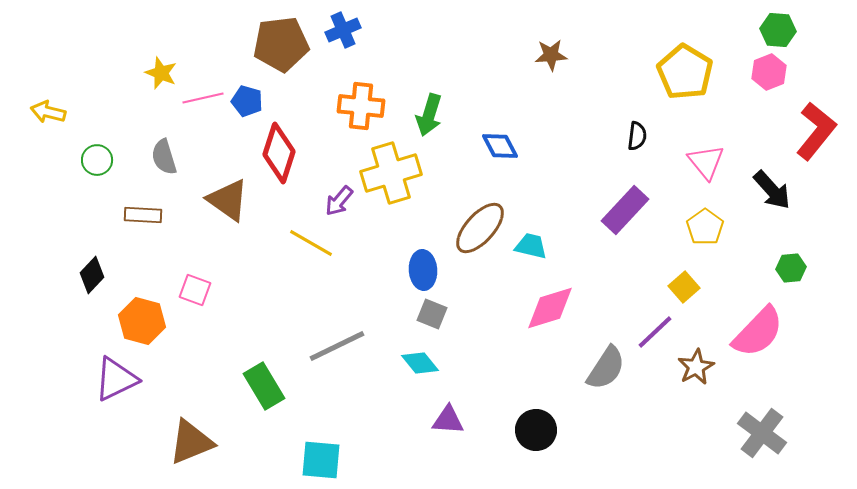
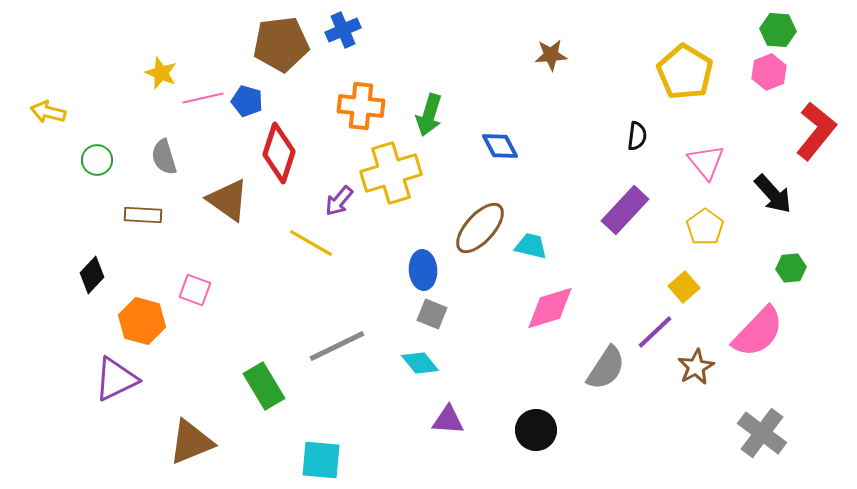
black arrow at (772, 190): moved 1 px right, 4 px down
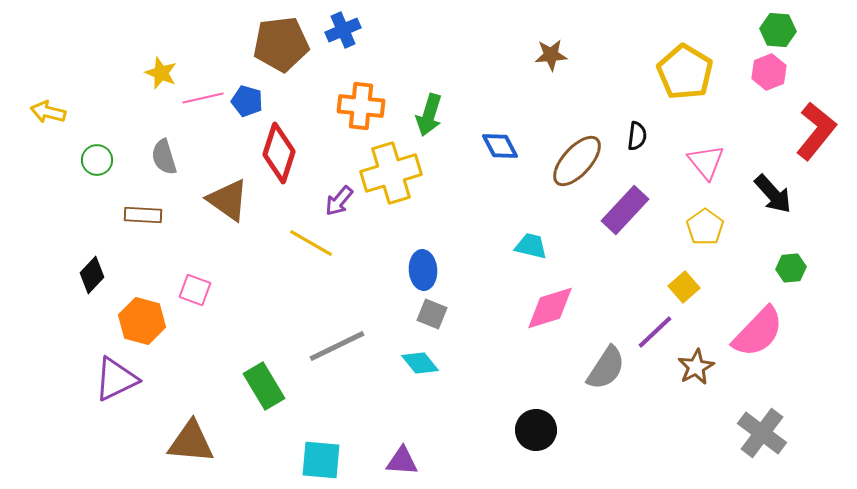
brown ellipse at (480, 228): moved 97 px right, 67 px up
purple triangle at (448, 420): moved 46 px left, 41 px down
brown triangle at (191, 442): rotated 27 degrees clockwise
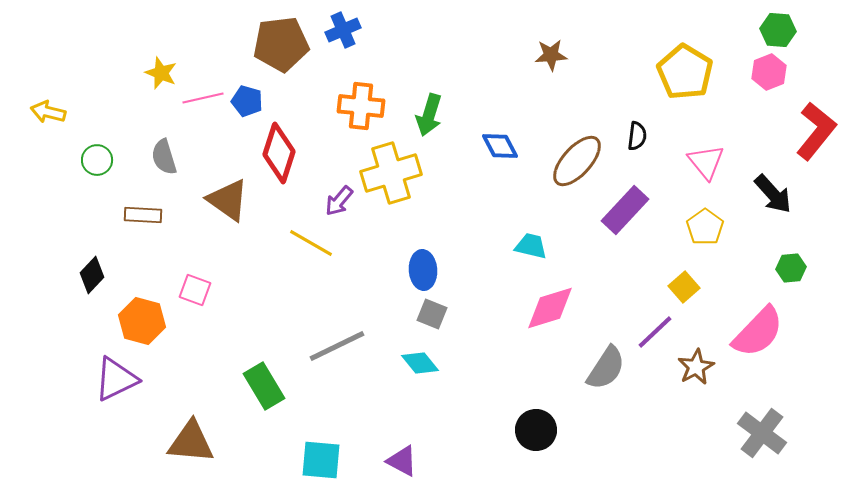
purple triangle at (402, 461): rotated 24 degrees clockwise
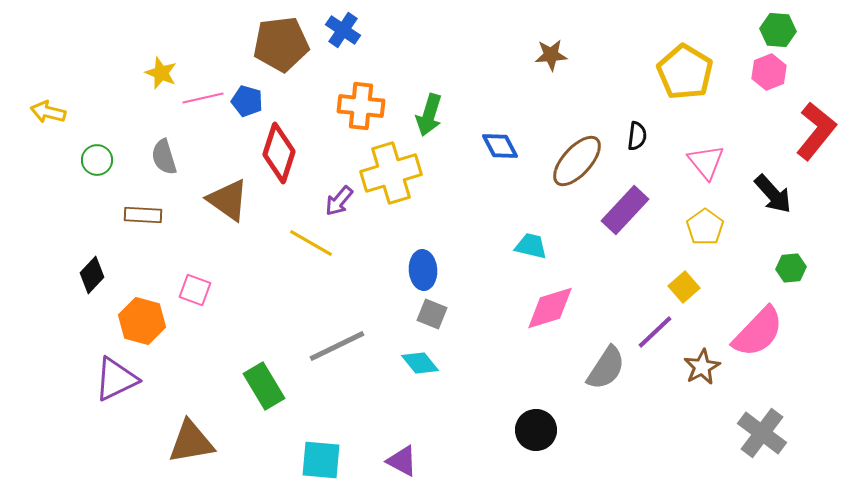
blue cross at (343, 30): rotated 32 degrees counterclockwise
brown star at (696, 367): moved 6 px right
brown triangle at (191, 442): rotated 15 degrees counterclockwise
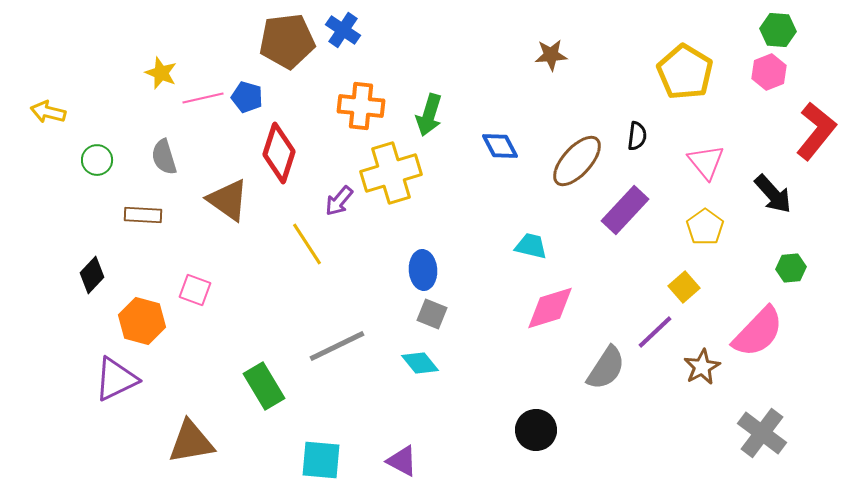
brown pentagon at (281, 44): moved 6 px right, 3 px up
blue pentagon at (247, 101): moved 4 px up
yellow line at (311, 243): moved 4 px left, 1 px down; rotated 27 degrees clockwise
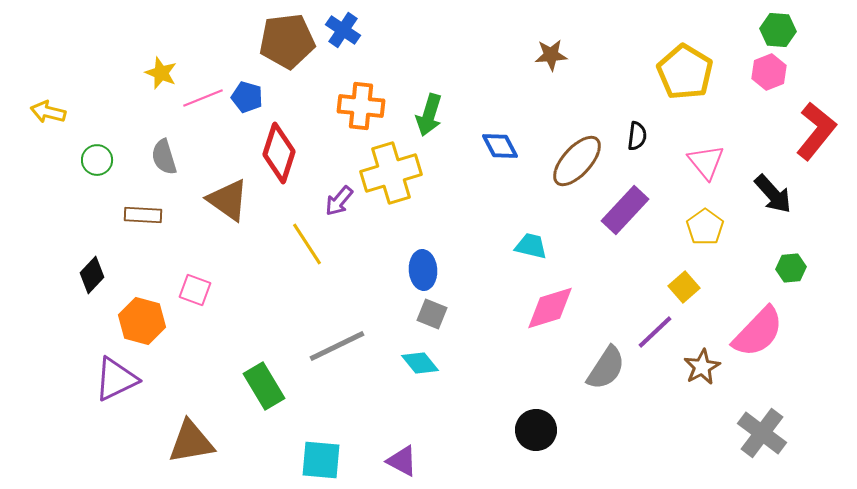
pink line at (203, 98): rotated 9 degrees counterclockwise
